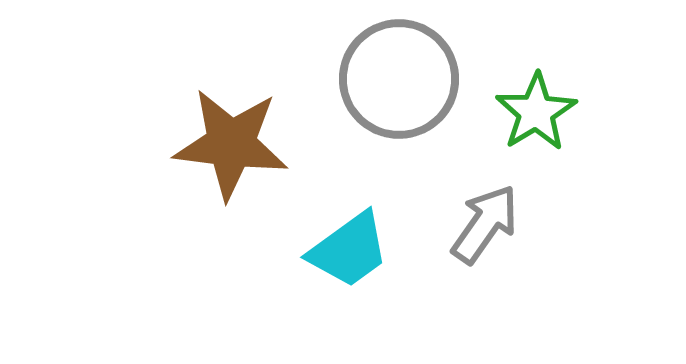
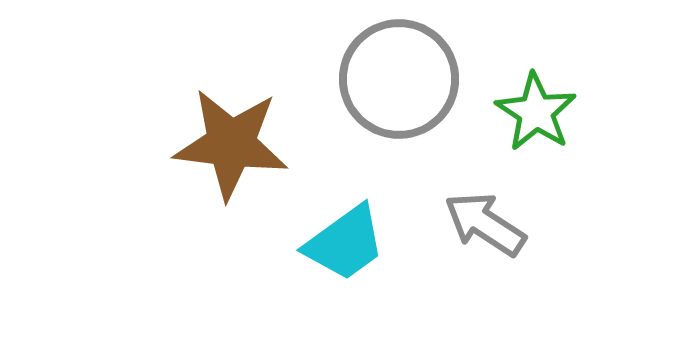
green star: rotated 8 degrees counterclockwise
gray arrow: rotated 92 degrees counterclockwise
cyan trapezoid: moved 4 px left, 7 px up
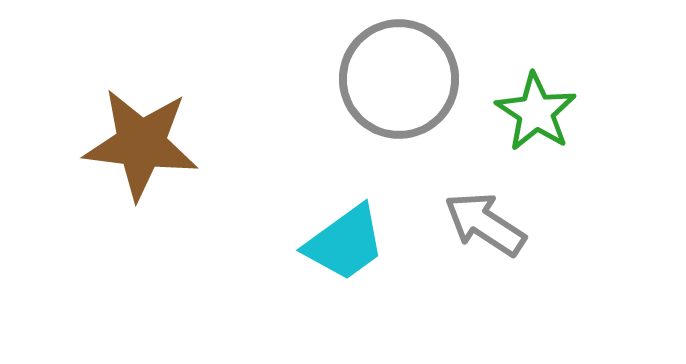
brown star: moved 90 px left
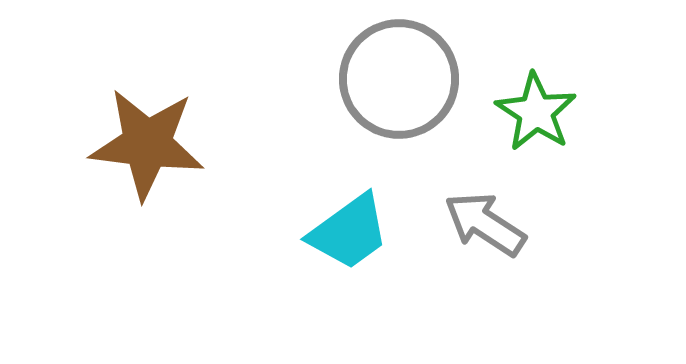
brown star: moved 6 px right
cyan trapezoid: moved 4 px right, 11 px up
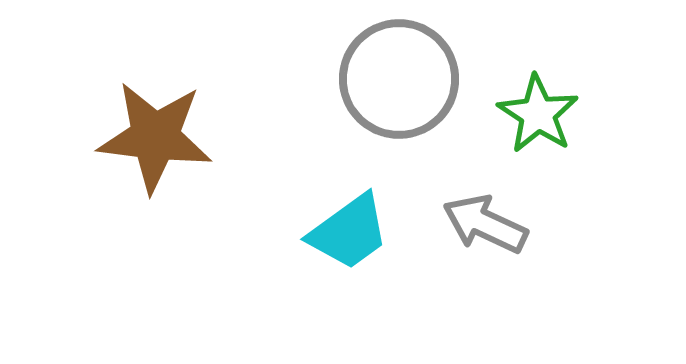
green star: moved 2 px right, 2 px down
brown star: moved 8 px right, 7 px up
gray arrow: rotated 8 degrees counterclockwise
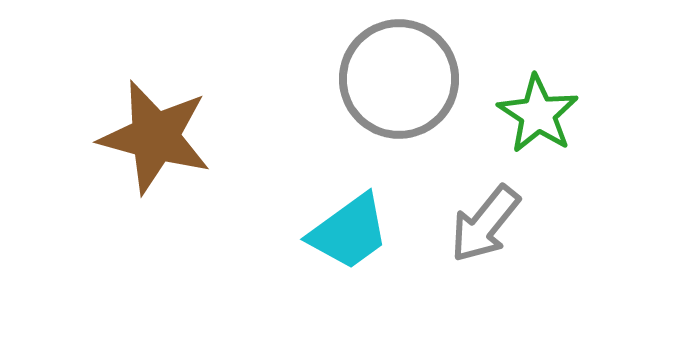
brown star: rotated 8 degrees clockwise
gray arrow: rotated 76 degrees counterclockwise
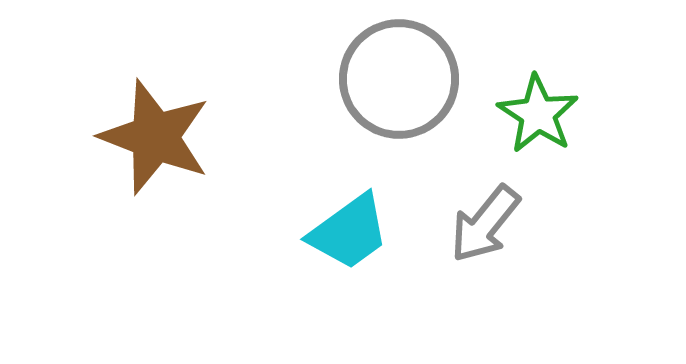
brown star: rotated 6 degrees clockwise
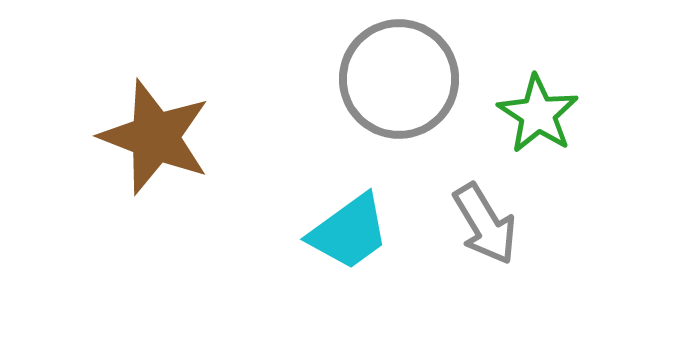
gray arrow: rotated 70 degrees counterclockwise
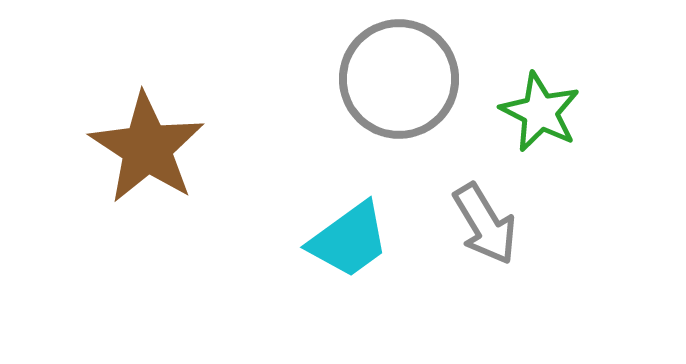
green star: moved 2 px right, 2 px up; rotated 6 degrees counterclockwise
brown star: moved 8 px left, 11 px down; rotated 12 degrees clockwise
cyan trapezoid: moved 8 px down
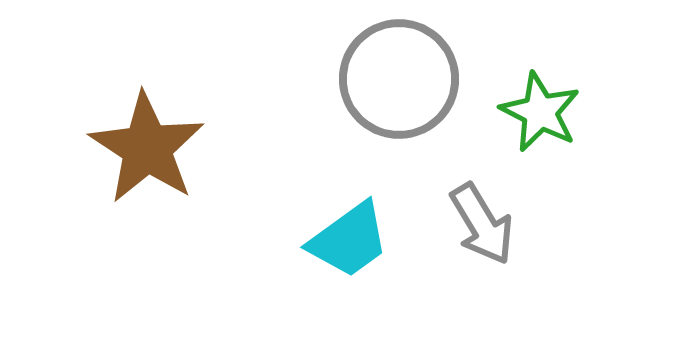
gray arrow: moved 3 px left
